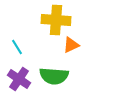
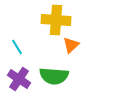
orange triangle: rotated 18 degrees counterclockwise
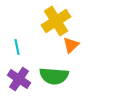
yellow cross: moved 1 px down; rotated 36 degrees counterclockwise
cyan line: rotated 21 degrees clockwise
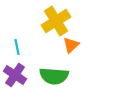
purple cross: moved 4 px left, 4 px up
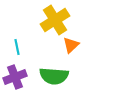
yellow cross: moved 1 px left, 1 px up
purple cross: moved 2 px down; rotated 35 degrees clockwise
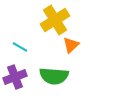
cyan line: moved 3 px right; rotated 49 degrees counterclockwise
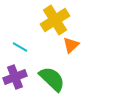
green semicircle: moved 2 px left, 3 px down; rotated 140 degrees counterclockwise
